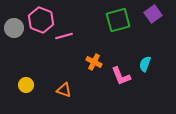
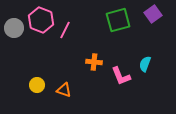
pink line: moved 1 px right, 6 px up; rotated 48 degrees counterclockwise
orange cross: rotated 21 degrees counterclockwise
yellow circle: moved 11 px right
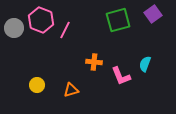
orange triangle: moved 7 px right; rotated 35 degrees counterclockwise
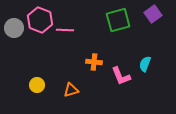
pink hexagon: moved 1 px left
pink line: rotated 66 degrees clockwise
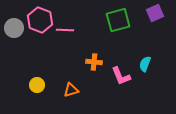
purple square: moved 2 px right, 1 px up; rotated 12 degrees clockwise
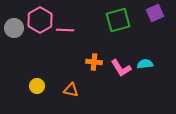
pink hexagon: rotated 10 degrees clockwise
cyan semicircle: rotated 63 degrees clockwise
pink L-shape: moved 8 px up; rotated 10 degrees counterclockwise
yellow circle: moved 1 px down
orange triangle: rotated 28 degrees clockwise
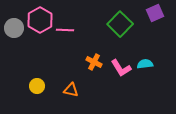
green square: moved 2 px right, 4 px down; rotated 30 degrees counterclockwise
orange cross: rotated 21 degrees clockwise
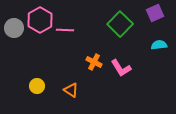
cyan semicircle: moved 14 px right, 19 px up
orange triangle: rotated 21 degrees clockwise
